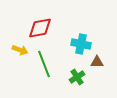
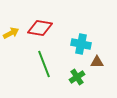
red diamond: rotated 20 degrees clockwise
yellow arrow: moved 9 px left, 17 px up; rotated 49 degrees counterclockwise
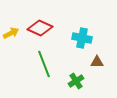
red diamond: rotated 15 degrees clockwise
cyan cross: moved 1 px right, 6 px up
green cross: moved 1 px left, 4 px down
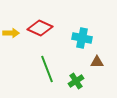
yellow arrow: rotated 28 degrees clockwise
green line: moved 3 px right, 5 px down
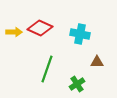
yellow arrow: moved 3 px right, 1 px up
cyan cross: moved 2 px left, 4 px up
green line: rotated 40 degrees clockwise
green cross: moved 1 px right, 3 px down
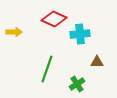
red diamond: moved 14 px right, 9 px up
cyan cross: rotated 18 degrees counterclockwise
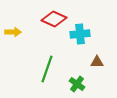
yellow arrow: moved 1 px left
green cross: rotated 21 degrees counterclockwise
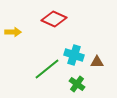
cyan cross: moved 6 px left, 21 px down; rotated 24 degrees clockwise
green line: rotated 32 degrees clockwise
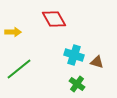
red diamond: rotated 35 degrees clockwise
brown triangle: rotated 16 degrees clockwise
green line: moved 28 px left
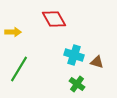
green line: rotated 20 degrees counterclockwise
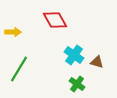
red diamond: moved 1 px right, 1 px down
cyan cross: rotated 18 degrees clockwise
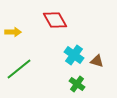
brown triangle: moved 1 px up
green line: rotated 20 degrees clockwise
